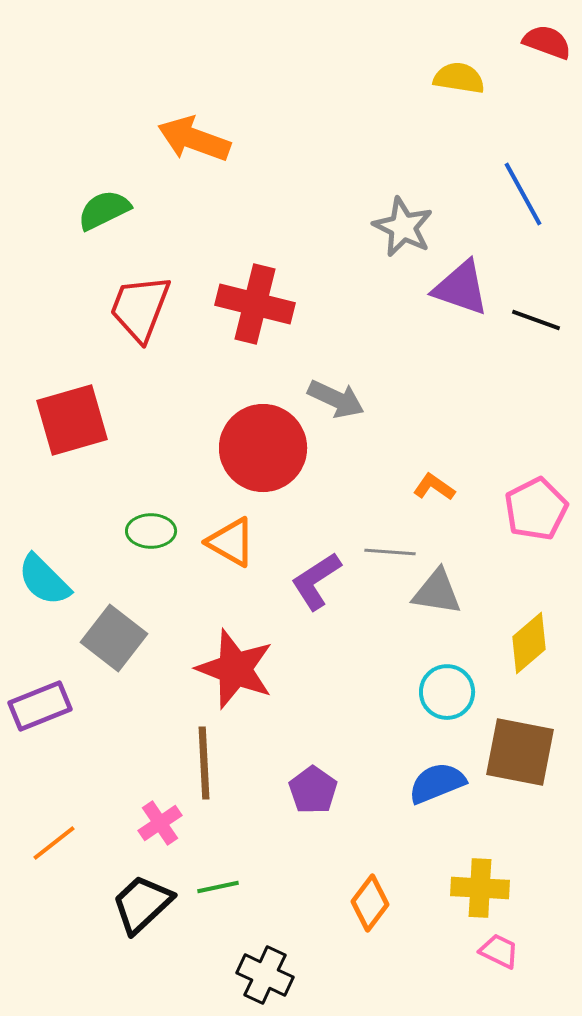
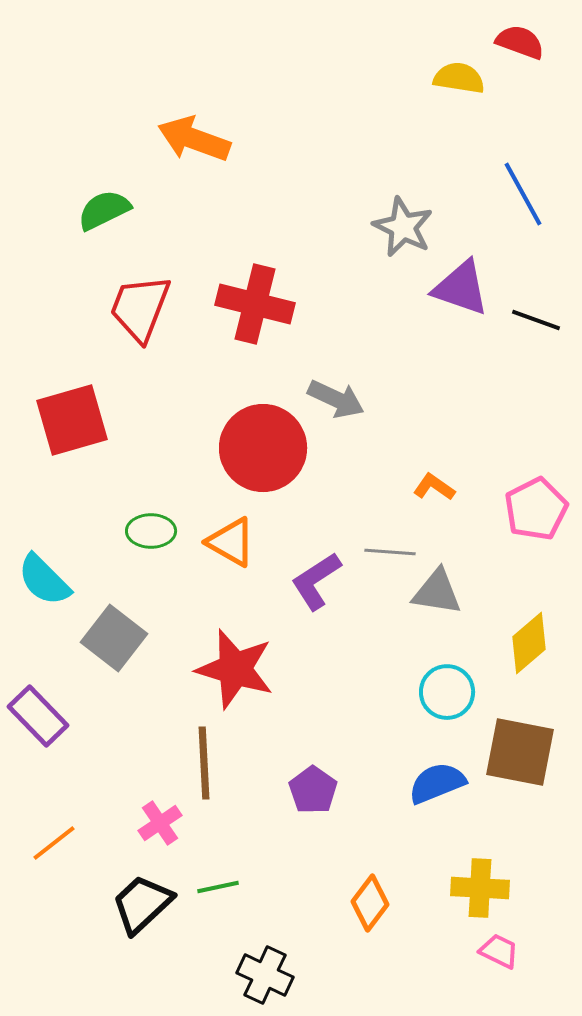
red semicircle: moved 27 px left
red star: rotated 4 degrees counterclockwise
purple rectangle: moved 2 px left, 10 px down; rotated 68 degrees clockwise
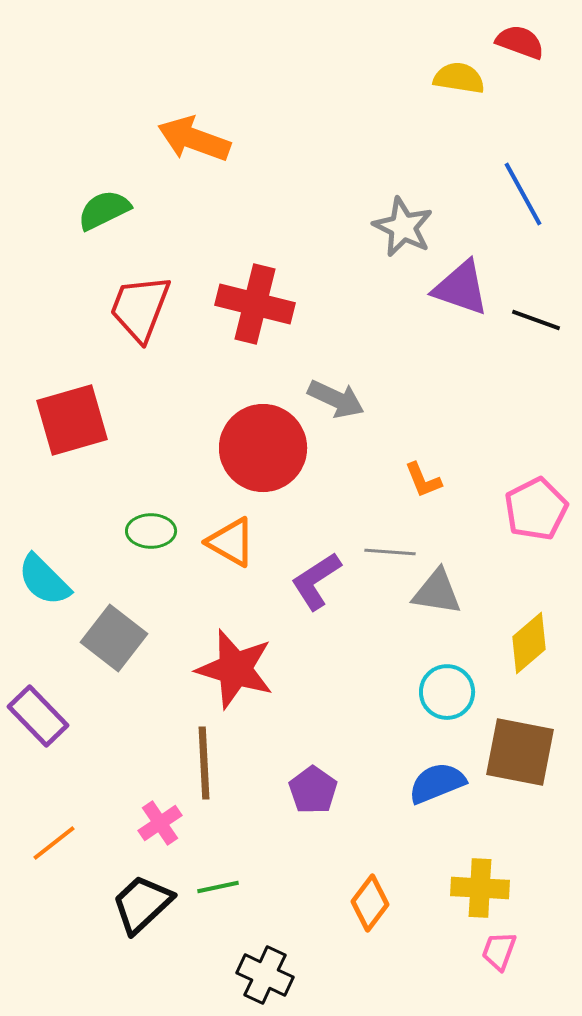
orange L-shape: moved 11 px left, 7 px up; rotated 147 degrees counterclockwise
pink trapezoid: rotated 96 degrees counterclockwise
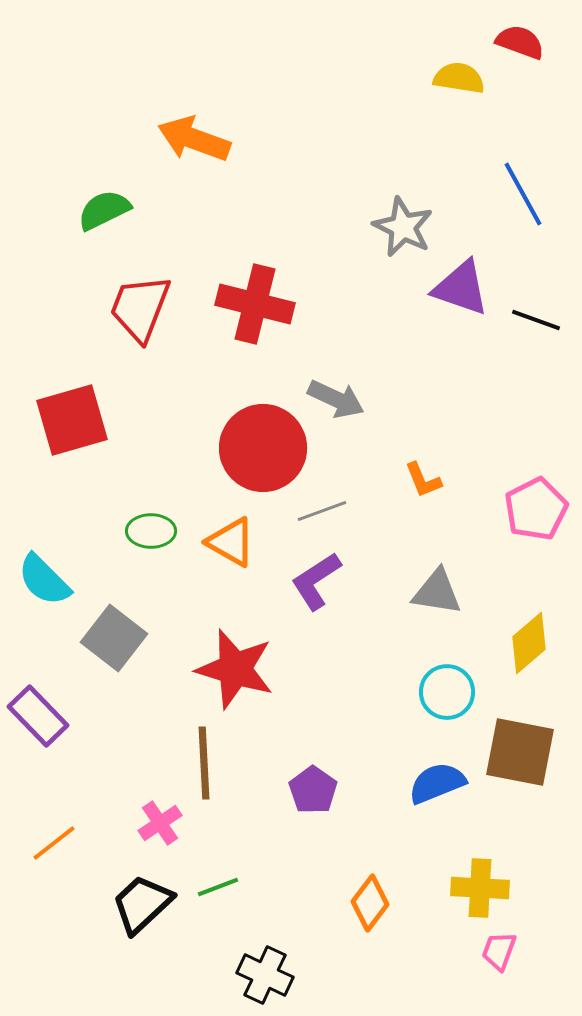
gray line: moved 68 px left, 41 px up; rotated 24 degrees counterclockwise
green line: rotated 9 degrees counterclockwise
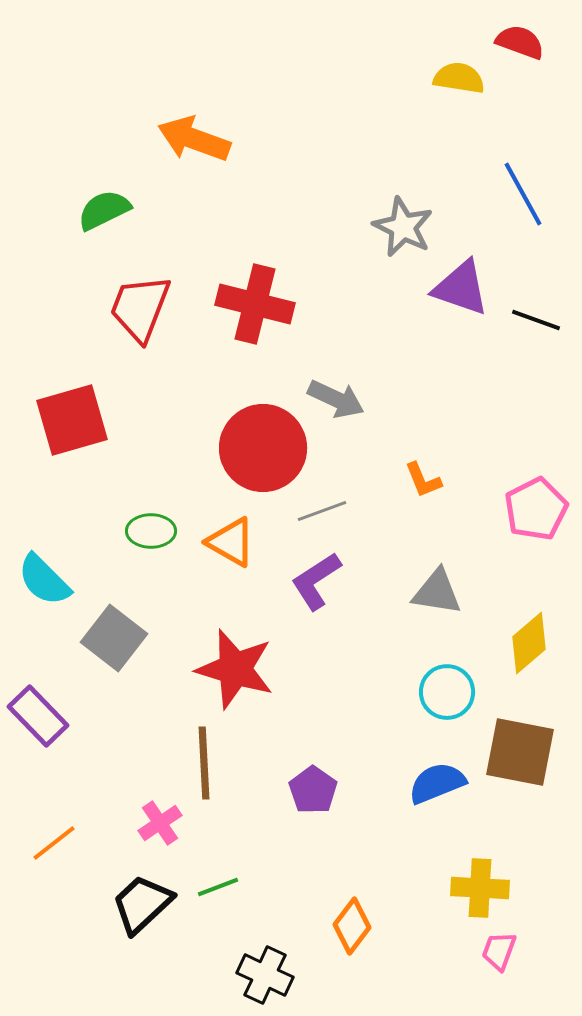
orange diamond: moved 18 px left, 23 px down
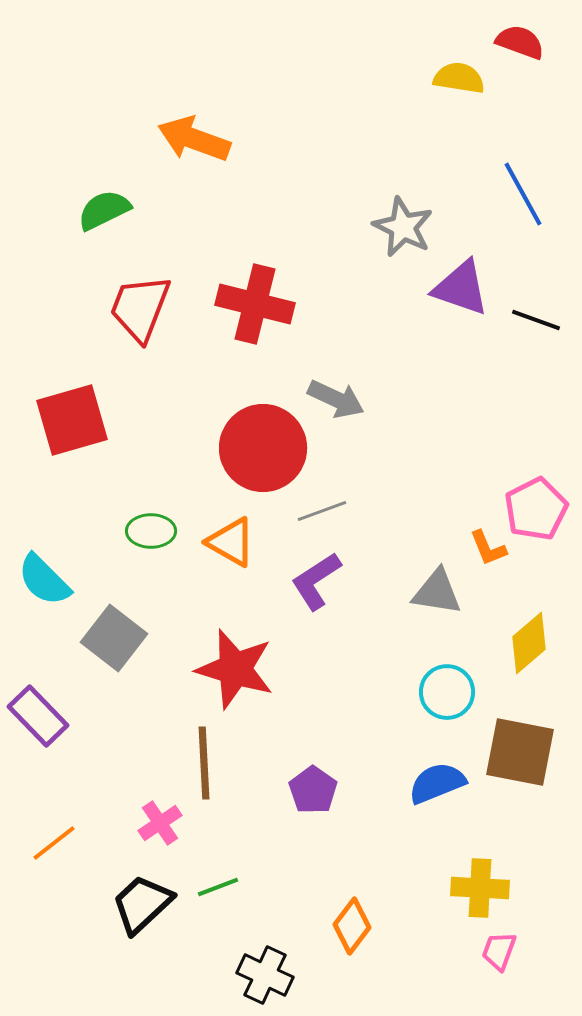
orange L-shape: moved 65 px right, 68 px down
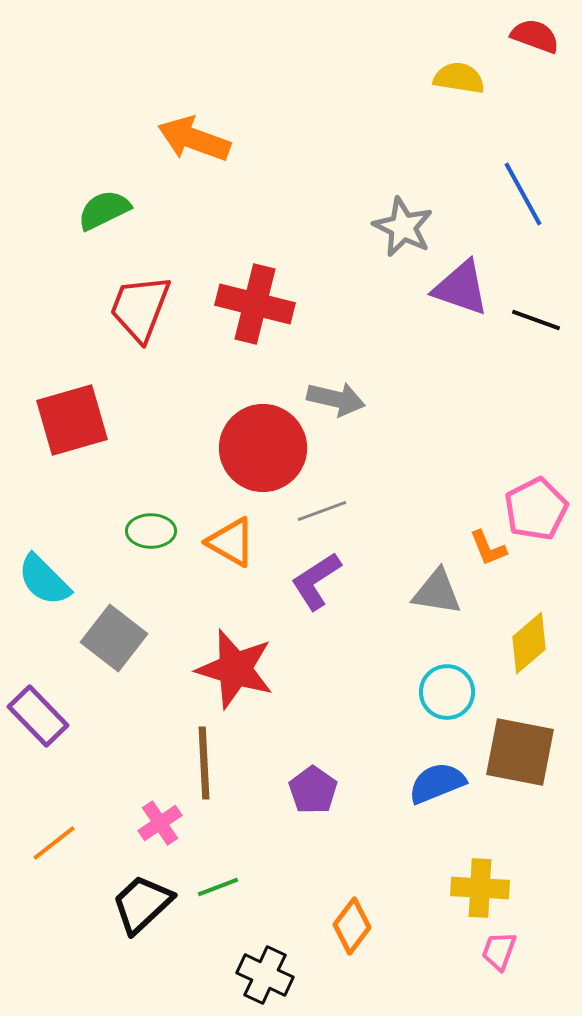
red semicircle: moved 15 px right, 6 px up
gray arrow: rotated 12 degrees counterclockwise
